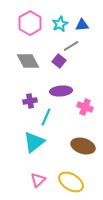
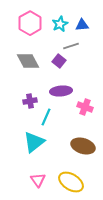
gray line: rotated 14 degrees clockwise
pink triangle: rotated 21 degrees counterclockwise
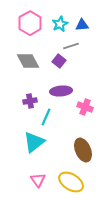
brown ellipse: moved 4 px down; rotated 50 degrees clockwise
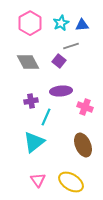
cyan star: moved 1 px right, 1 px up
gray diamond: moved 1 px down
purple cross: moved 1 px right
brown ellipse: moved 5 px up
